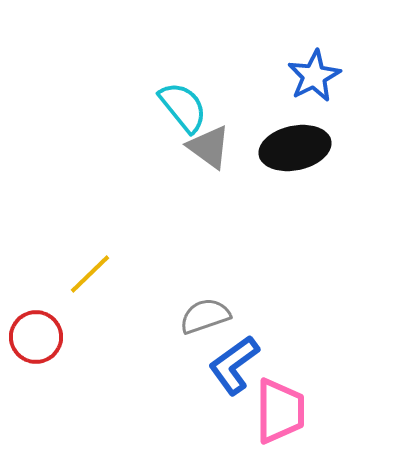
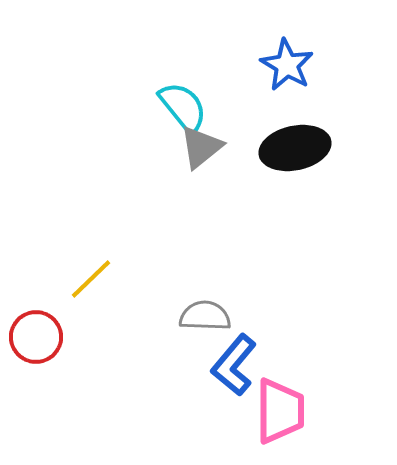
blue star: moved 27 px left, 11 px up; rotated 14 degrees counterclockwise
gray triangle: moved 8 px left; rotated 45 degrees clockwise
yellow line: moved 1 px right, 5 px down
gray semicircle: rotated 21 degrees clockwise
blue L-shape: rotated 14 degrees counterclockwise
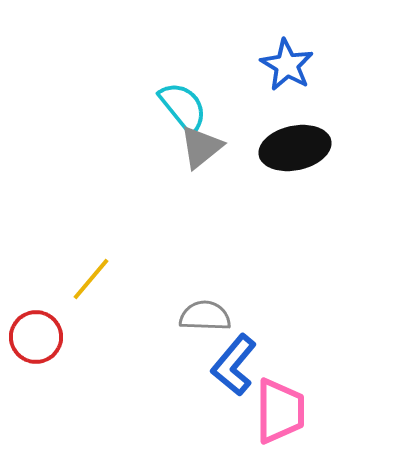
yellow line: rotated 6 degrees counterclockwise
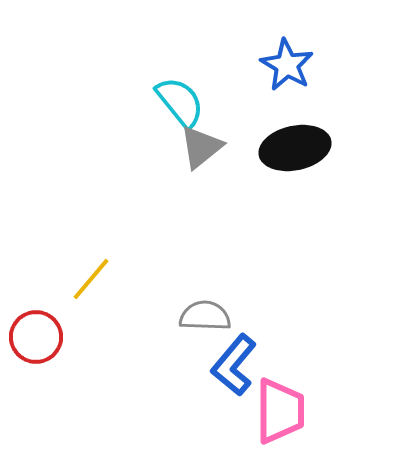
cyan semicircle: moved 3 px left, 5 px up
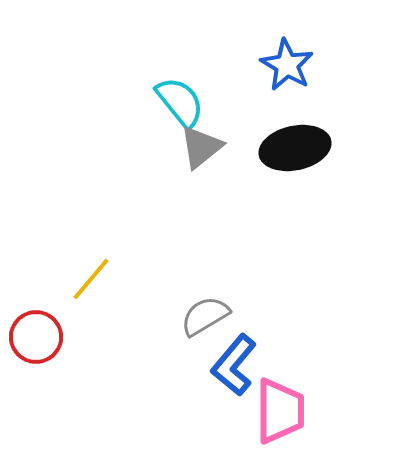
gray semicircle: rotated 33 degrees counterclockwise
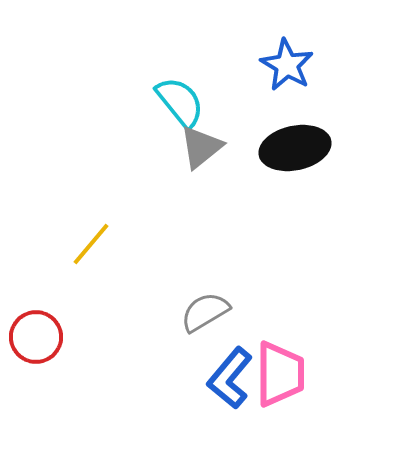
yellow line: moved 35 px up
gray semicircle: moved 4 px up
blue L-shape: moved 4 px left, 13 px down
pink trapezoid: moved 37 px up
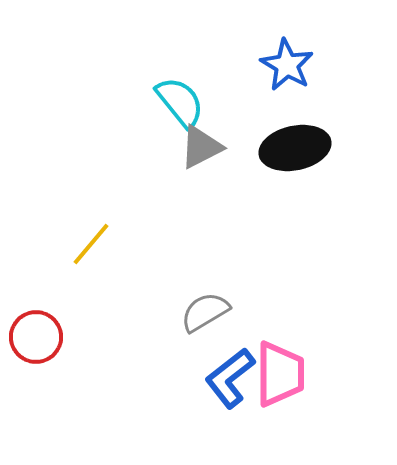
gray triangle: rotated 12 degrees clockwise
blue L-shape: rotated 12 degrees clockwise
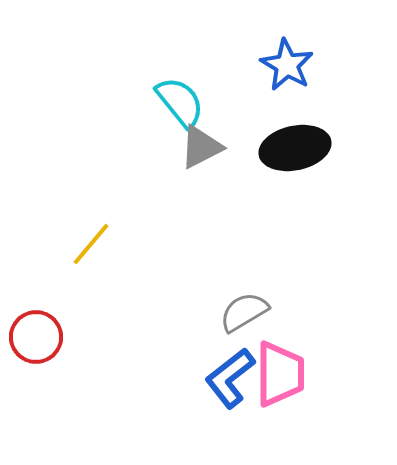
gray semicircle: moved 39 px right
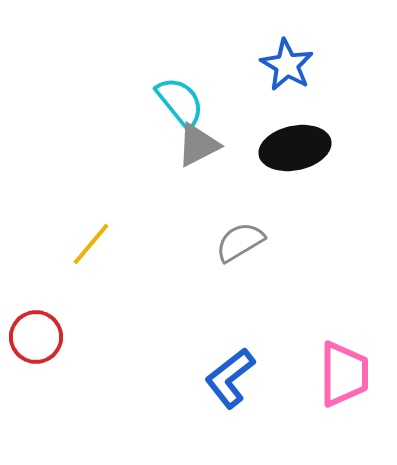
gray triangle: moved 3 px left, 2 px up
gray semicircle: moved 4 px left, 70 px up
pink trapezoid: moved 64 px right
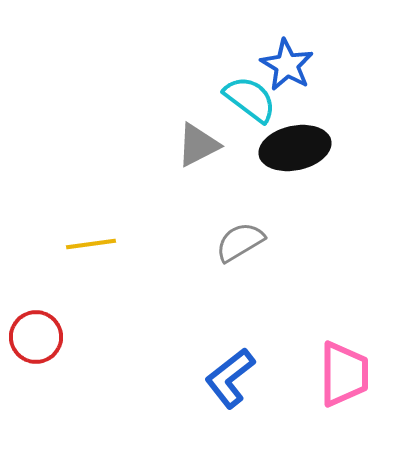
cyan semicircle: moved 70 px right, 3 px up; rotated 14 degrees counterclockwise
yellow line: rotated 42 degrees clockwise
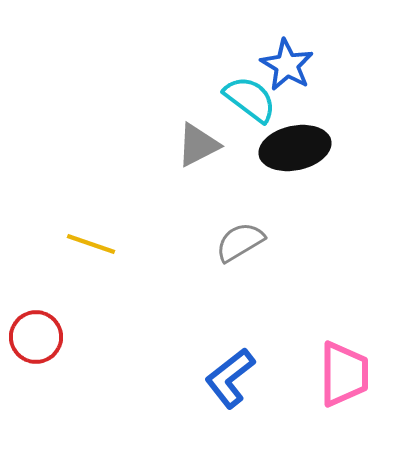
yellow line: rotated 27 degrees clockwise
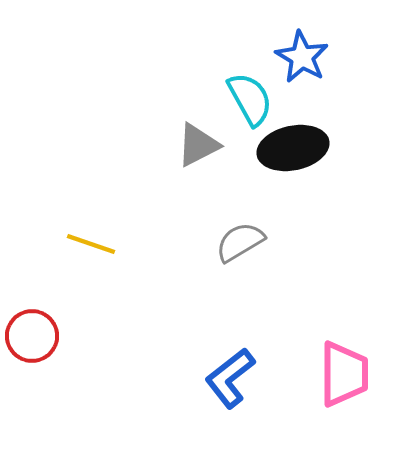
blue star: moved 15 px right, 8 px up
cyan semicircle: rotated 24 degrees clockwise
black ellipse: moved 2 px left
red circle: moved 4 px left, 1 px up
